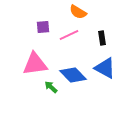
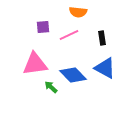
orange semicircle: rotated 24 degrees counterclockwise
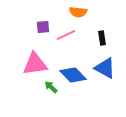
pink line: moved 3 px left
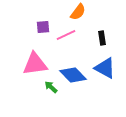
orange semicircle: rotated 60 degrees counterclockwise
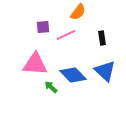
pink triangle: rotated 12 degrees clockwise
blue triangle: moved 3 px down; rotated 15 degrees clockwise
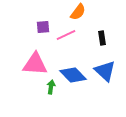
green arrow: rotated 56 degrees clockwise
